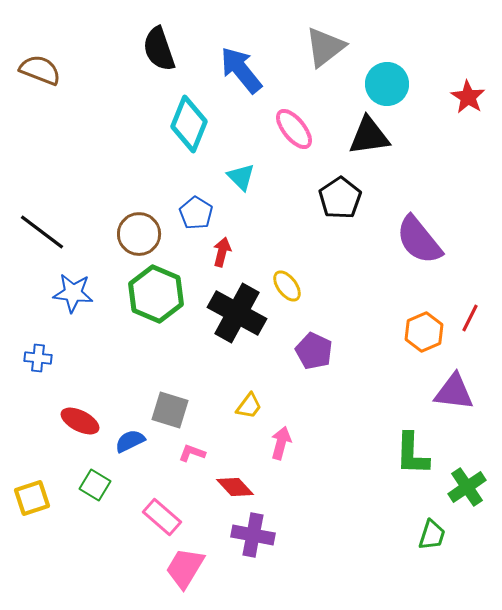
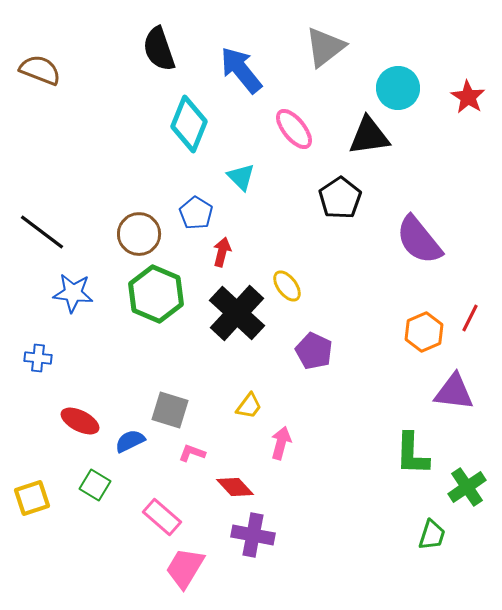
cyan circle: moved 11 px right, 4 px down
black cross: rotated 14 degrees clockwise
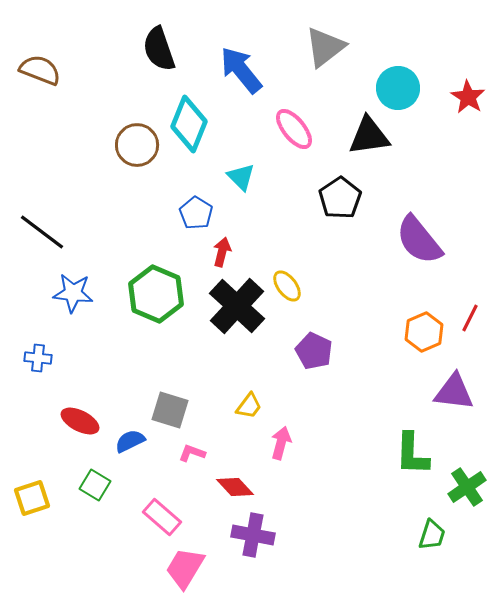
brown circle: moved 2 px left, 89 px up
black cross: moved 7 px up
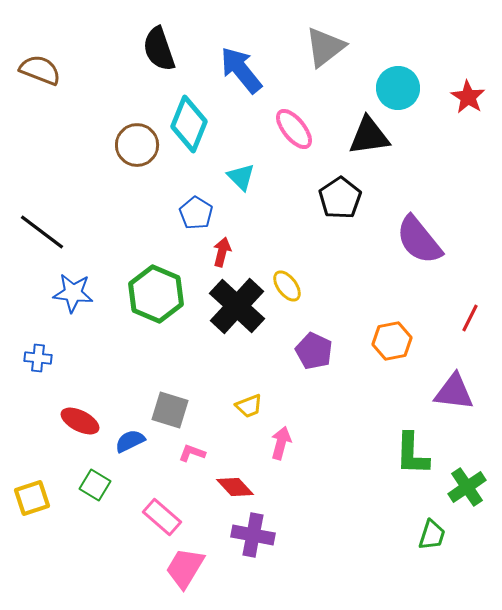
orange hexagon: moved 32 px left, 9 px down; rotated 12 degrees clockwise
yellow trapezoid: rotated 32 degrees clockwise
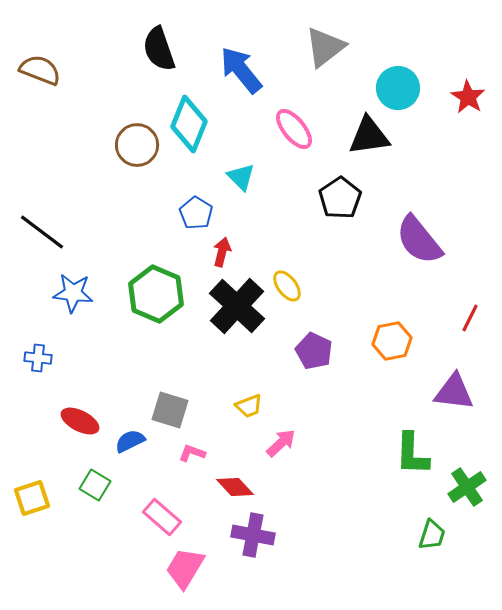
pink arrow: rotated 32 degrees clockwise
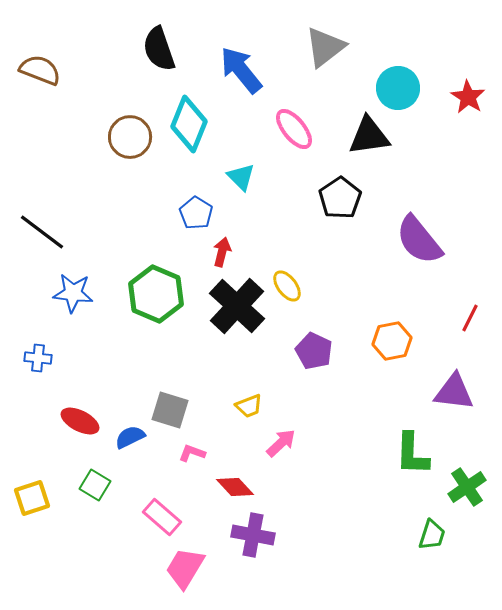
brown circle: moved 7 px left, 8 px up
blue semicircle: moved 4 px up
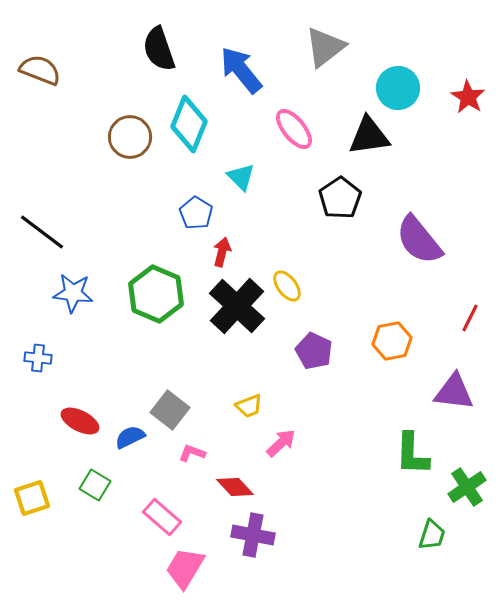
gray square: rotated 21 degrees clockwise
